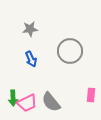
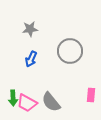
blue arrow: rotated 49 degrees clockwise
pink trapezoid: rotated 55 degrees clockwise
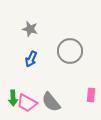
gray star: rotated 21 degrees clockwise
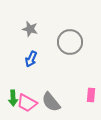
gray circle: moved 9 px up
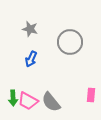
pink trapezoid: moved 1 px right, 2 px up
